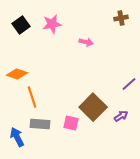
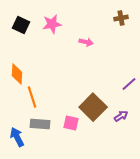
black square: rotated 30 degrees counterclockwise
orange diamond: rotated 75 degrees clockwise
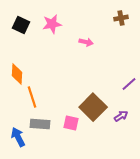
blue arrow: moved 1 px right
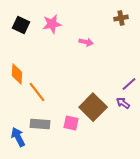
orange line: moved 5 px right, 5 px up; rotated 20 degrees counterclockwise
purple arrow: moved 2 px right, 13 px up; rotated 112 degrees counterclockwise
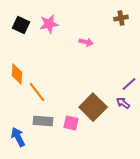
pink star: moved 3 px left
gray rectangle: moved 3 px right, 3 px up
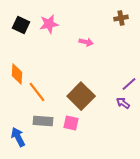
brown square: moved 12 px left, 11 px up
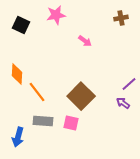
pink star: moved 7 px right, 9 px up
pink arrow: moved 1 px left, 1 px up; rotated 24 degrees clockwise
blue arrow: rotated 138 degrees counterclockwise
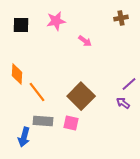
pink star: moved 6 px down
black square: rotated 24 degrees counterclockwise
blue arrow: moved 6 px right
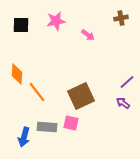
pink arrow: moved 3 px right, 6 px up
purple line: moved 2 px left, 2 px up
brown square: rotated 20 degrees clockwise
gray rectangle: moved 4 px right, 6 px down
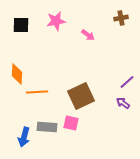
orange line: rotated 55 degrees counterclockwise
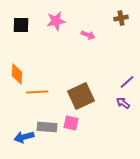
pink arrow: rotated 16 degrees counterclockwise
blue arrow: rotated 60 degrees clockwise
